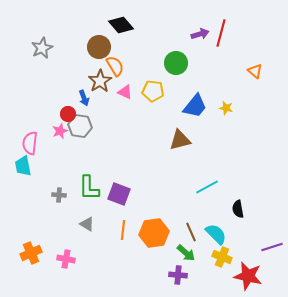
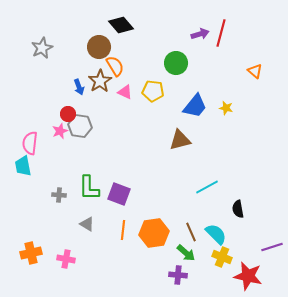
blue arrow: moved 5 px left, 11 px up
orange cross: rotated 10 degrees clockwise
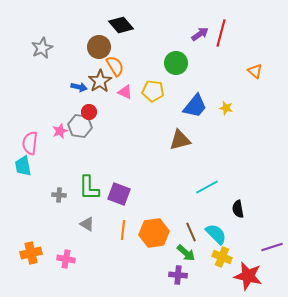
purple arrow: rotated 18 degrees counterclockwise
blue arrow: rotated 56 degrees counterclockwise
red circle: moved 21 px right, 2 px up
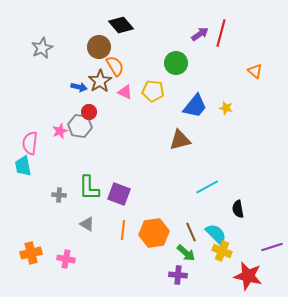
yellow cross: moved 6 px up
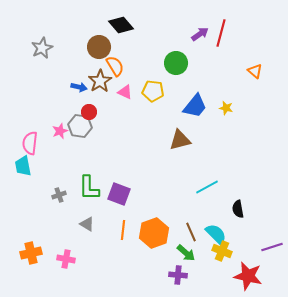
gray cross: rotated 24 degrees counterclockwise
orange hexagon: rotated 12 degrees counterclockwise
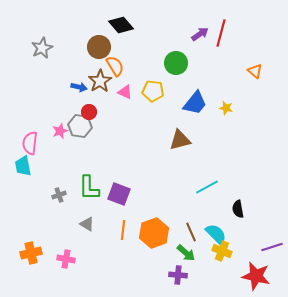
blue trapezoid: moved 3 px up
red star: moved 8 px right
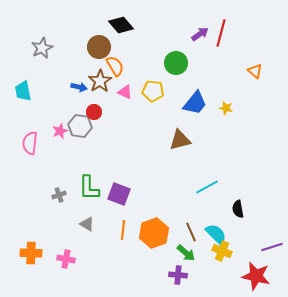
red circle: moved 5 px right
cyan trapezoid: moved 75 px up
orange cross: rotated 15 degrees clockwise
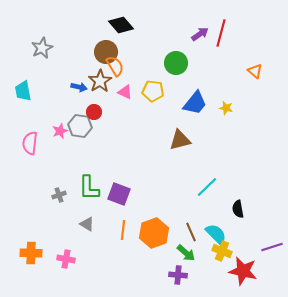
brown circle: moved 7 px right, 5 px down
cyan line: rotated 15 degrees counterclockwise
red star: moved 13 px left, 5 px up
